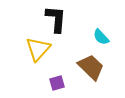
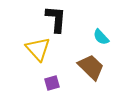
yellow triangle: rotated 24 degrees counterclockwise
purple square: moved 5 px left
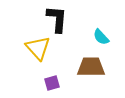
black L-shape: moved 1 px right
yellow triangle: moved 1 px up
brown trapezoid: rotated 44 degrees counterclockwise
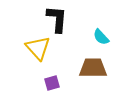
brown trapezoid: moved 2 px right, 1 px down
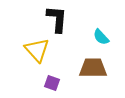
yellow triangle: moved 1 px left, 2 px down
purple square: rotated 35 degrees clockwise
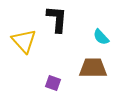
yellow triangle: moved 13 px left, 9 px up
purple square: moved 1 px right
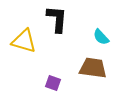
yellow triangle: rotated 32 degrees counterclockwise
brown trapezoid: rotated 8 degrees clockwise
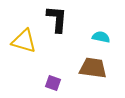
cyan semicircle: rotated 144 degrees clockwise
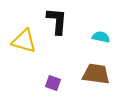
black L-shape: moved 2 px down
brown trapezoid: moved 3 px right, 6 px down
